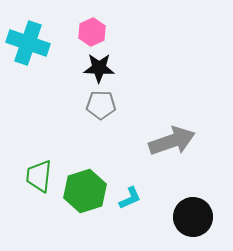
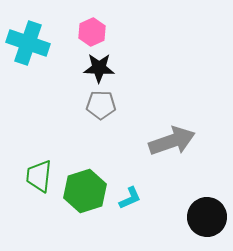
black circle: moved 14 px right
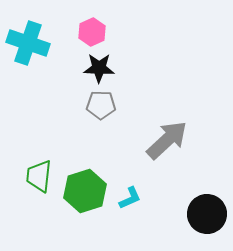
gray arrow: moved 5 px left, 1 px up; rotated 24 degrees counterclockwise
black circle: moved 3 px up
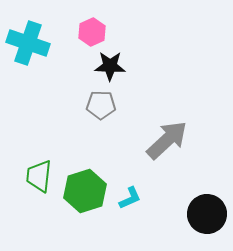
black star: moved 11 px right, 2 px up
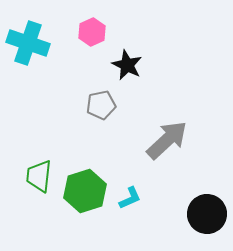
black star: moved 17 px right, 1 px up; rotated 24 degrees clockwise
gray pentagon: rotated 12 degrees counterclockwise
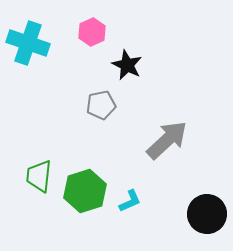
cyan L-shape: moved 3 px down
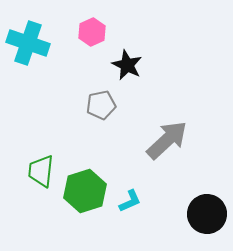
green trapezoid: moved 2 px right, 5 px up
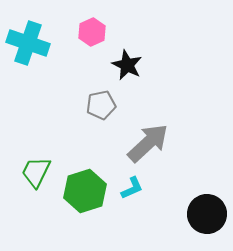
gray arrow: moved 19 px left, 3 px down
green trapezoid: moved 5 px left, 1 px down; rotated 20 degrees clockwise
cyan L-shape: moved 2 px right, 13 px up
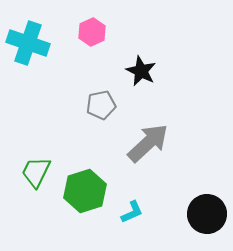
black star: moved 14 px right, 6 px down
cyan L-shape: moved 24 px down
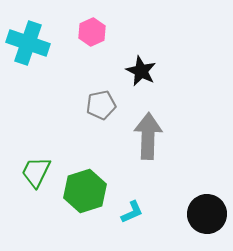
gray arrow: moved 7 px up; rotated 45 degrees counterclockwise
